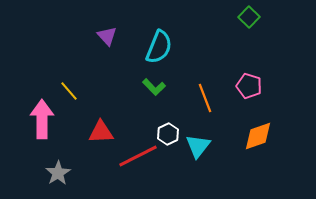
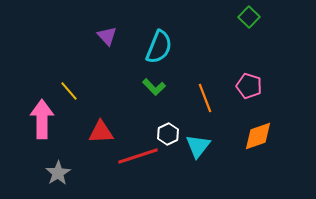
red line: rotated 9 degrees clockwise
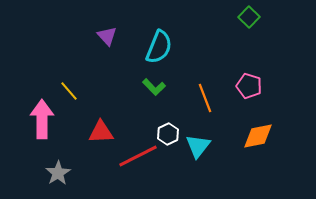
orange diamond: rotated 8 degrees clockwise
red line: rotated 9 degrees counterclockwise
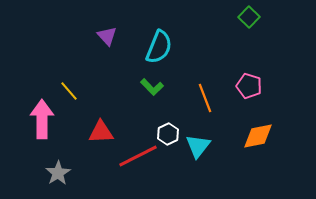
green L-shape: moved 2 px left
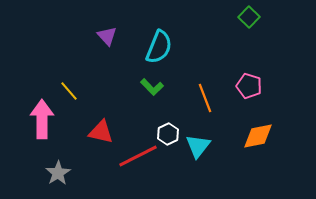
red triangle: rotated 16 degrees clockwise
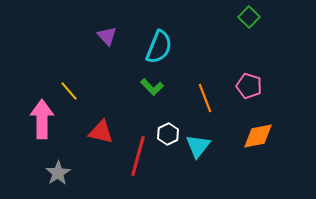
red line: rotated 48 degrees counterclockwise
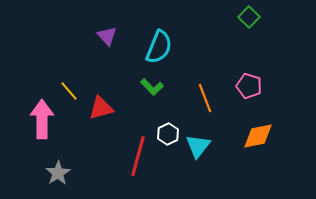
red triangle: moved 24 px up; rotated 28 degrees counterclockwise
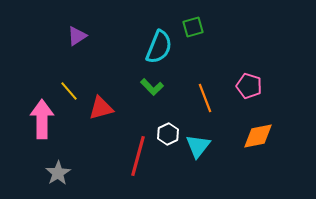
green square: moved 56 px left, 10 px down; rotated 30 degrees clockwise
purple triangle: moved 30 px left; rotated 40 degrees clockwise
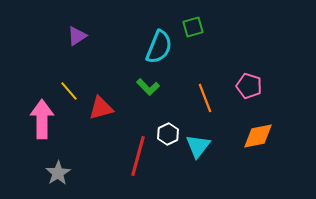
green L-shape: moved 4 px left
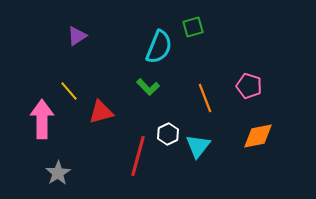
red triangle: moved 4 px down
